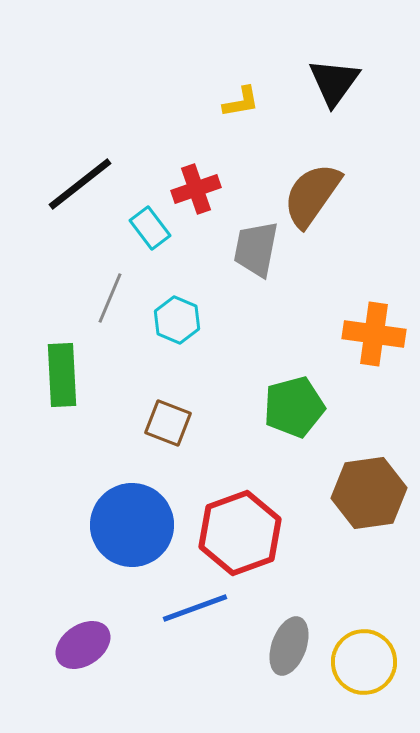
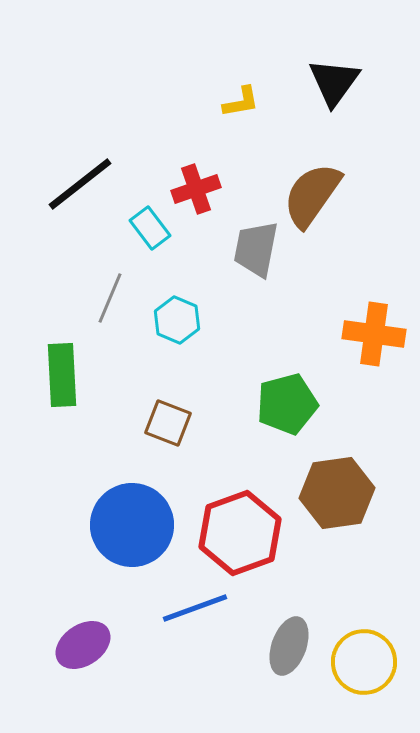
green pentagon: moved 7 px left, 3 px up
brown hexagon: moved 32 px left
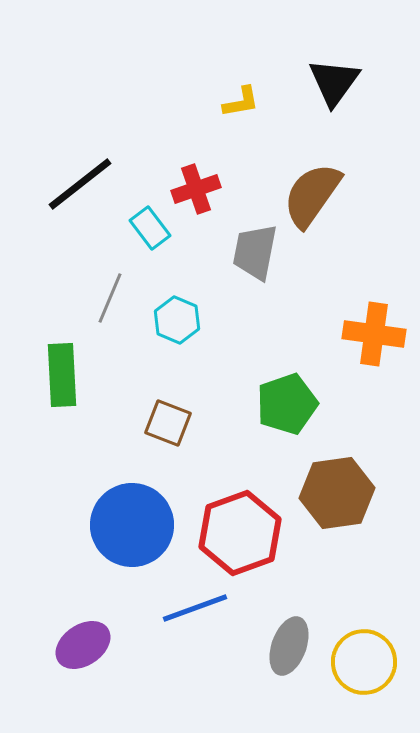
gray trapezoid: moved 1 px left, 3 px down
green pentagon: rotated 4 degrees counterclockwise
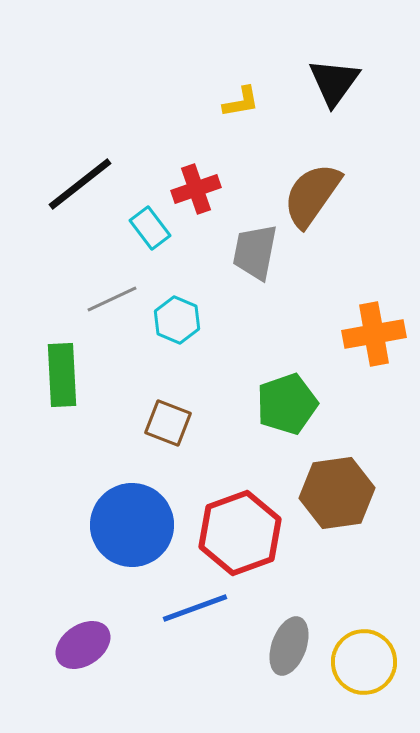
gray line: moved 2 px right, 1 px down; rotated 42 degrees clockwise
orange cross: rotated 18 degrees counterclockwise
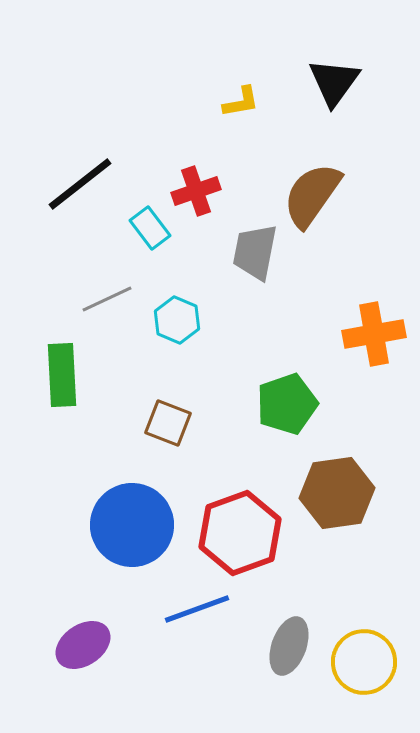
red cross: moved 2 px down
gray line: moved 5 px left
blue line: moved 2 px right, 1 px down
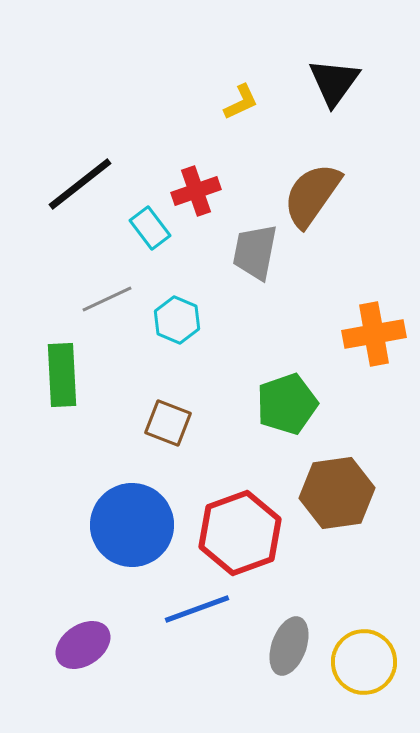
yellow L-shape: rotated 15 degrees counterclockwise
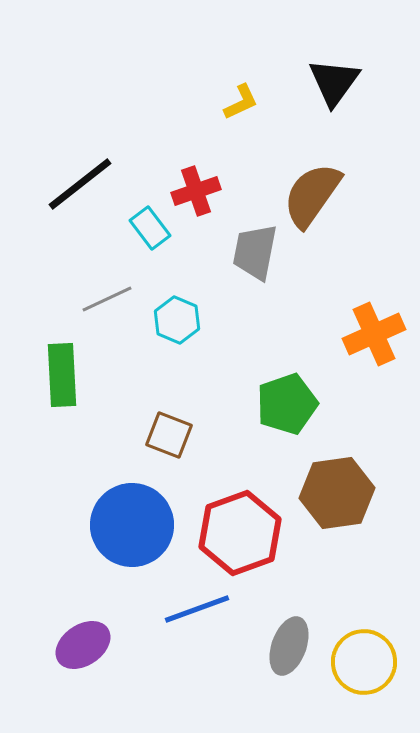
orange cross: rotated 14 degrees counterclockwise
brown square: moved 1 px right, 12 px down
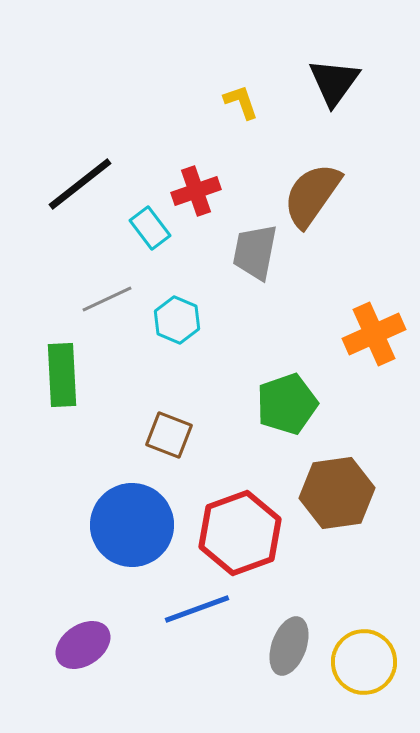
yellow L-shape: rotated 84 degrees counterclockwise
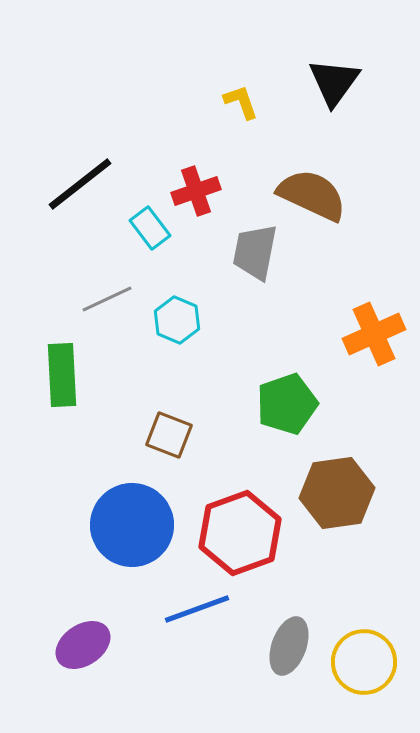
brown semicircle: rotated 80 degrees clockwise
